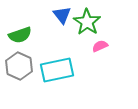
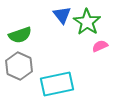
cyan rectangle: moved 14 px down
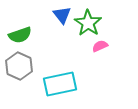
green star: moved 1 px right, 1 px down
cyan rectangle: moved 3 px right
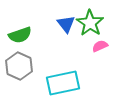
blue triangle: moved 4 px right, 9 px down
green star: moved 2 px right
cyan rectangle: moved 3 px right, 1 px up
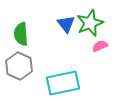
green star: rotated 16 degrees clockwise
green semicircle: moved 1 px right, 1 px up; rotated 105 degrees clockwise
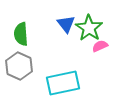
green star: moved 1 px left, 5 px down; rotated 16 degrees counterclockwise
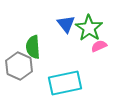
green semicircle: moved 12 px right, 13 px down
pink semicircle: moved 1 px left
cyan rectangle: moved 2 px right
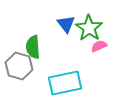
gray hexagon: rotated 8 degrees counterclockwise
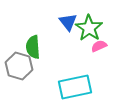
blue triangle: moved 2 px right, 2 px up
cyan rectangle: moved 10 px right, 4 px down
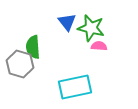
blue triangle: moved 1 px left
green star: moved 2 px right; rotated 20 degrees counterclockwise
pink semicircle: rotated 28 degrees clockwise
gray hexagon: moved 1 px right, 2 px up
